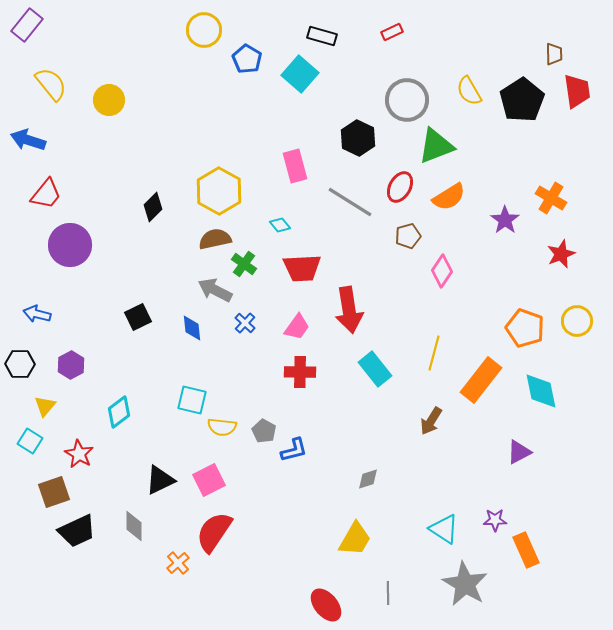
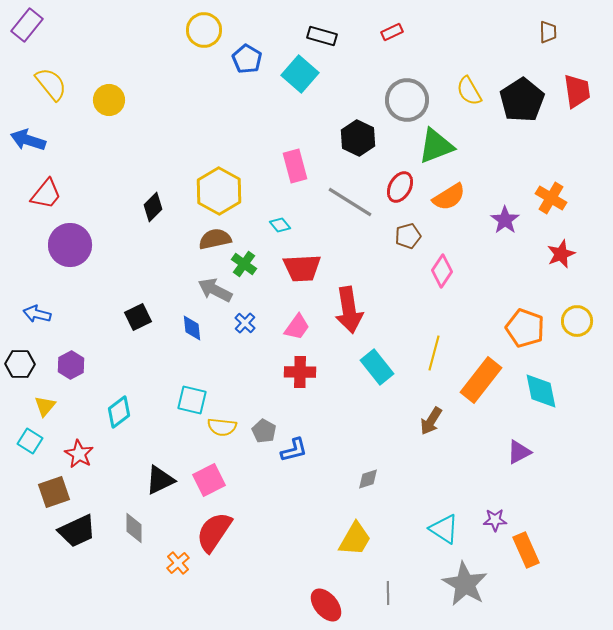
brown trapezoid at (554, 54): moved 6 px left, 22 px up
cyan rectangle at (375, 369): moved 2 px right, 2 px up
gray diamond at (134, 526): moved 2 px down
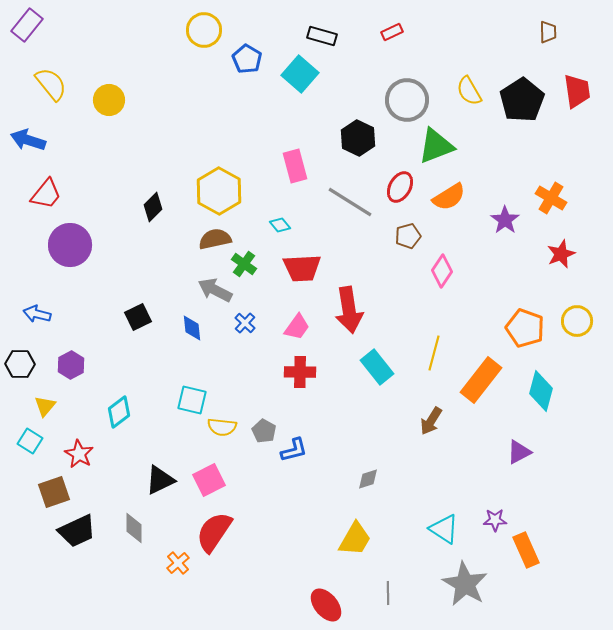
cyan diamond at (541, 391): rotated 27 degrees clockwise
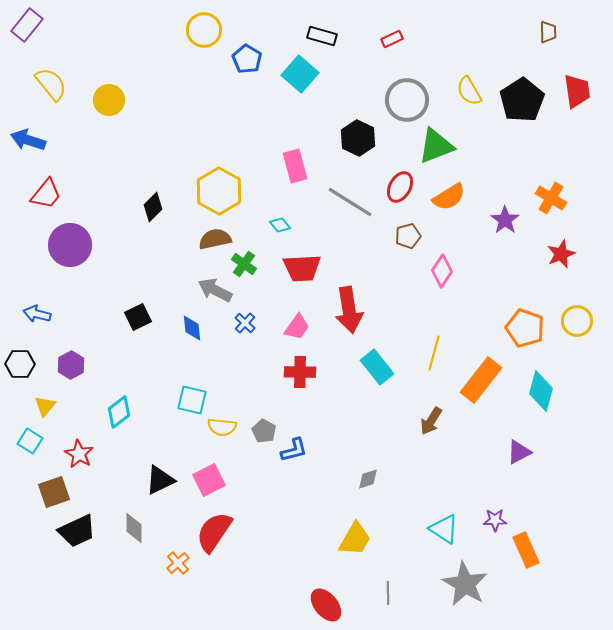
red rectangle at (392, 32): moved 7 px down
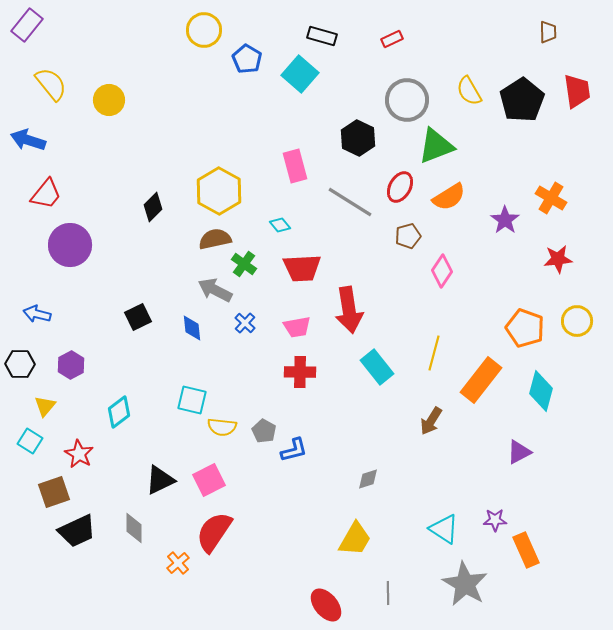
red star at (561, 254): moved 3 px left, 5 px down; rotated 16 degrees clockwise
pink trapezoid at (297, 327): rotated 44 degrees clockwise
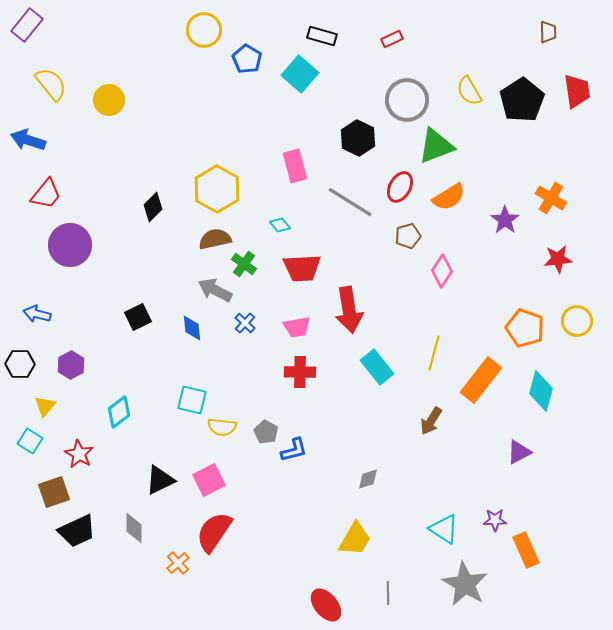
yellow hexagon at (219, 191): moved 2 px left, 2 px up
gray pentagon at (264, 431): moved 2 px right, 1 px down
